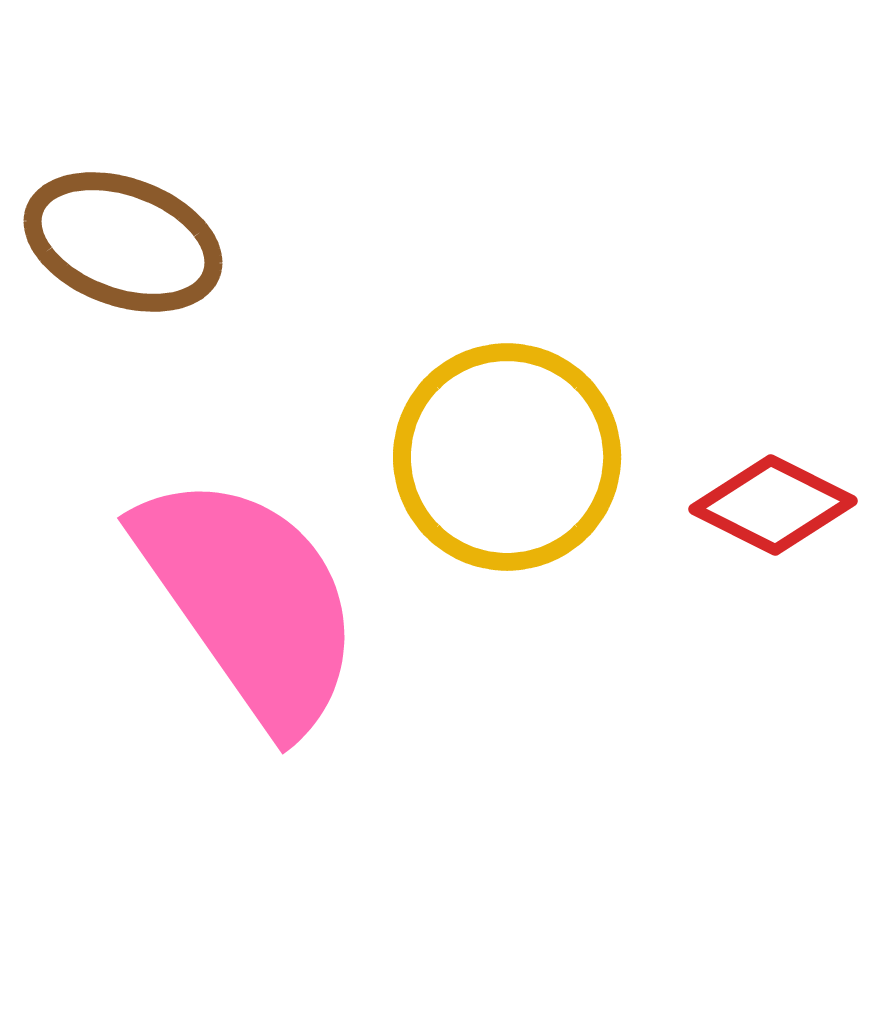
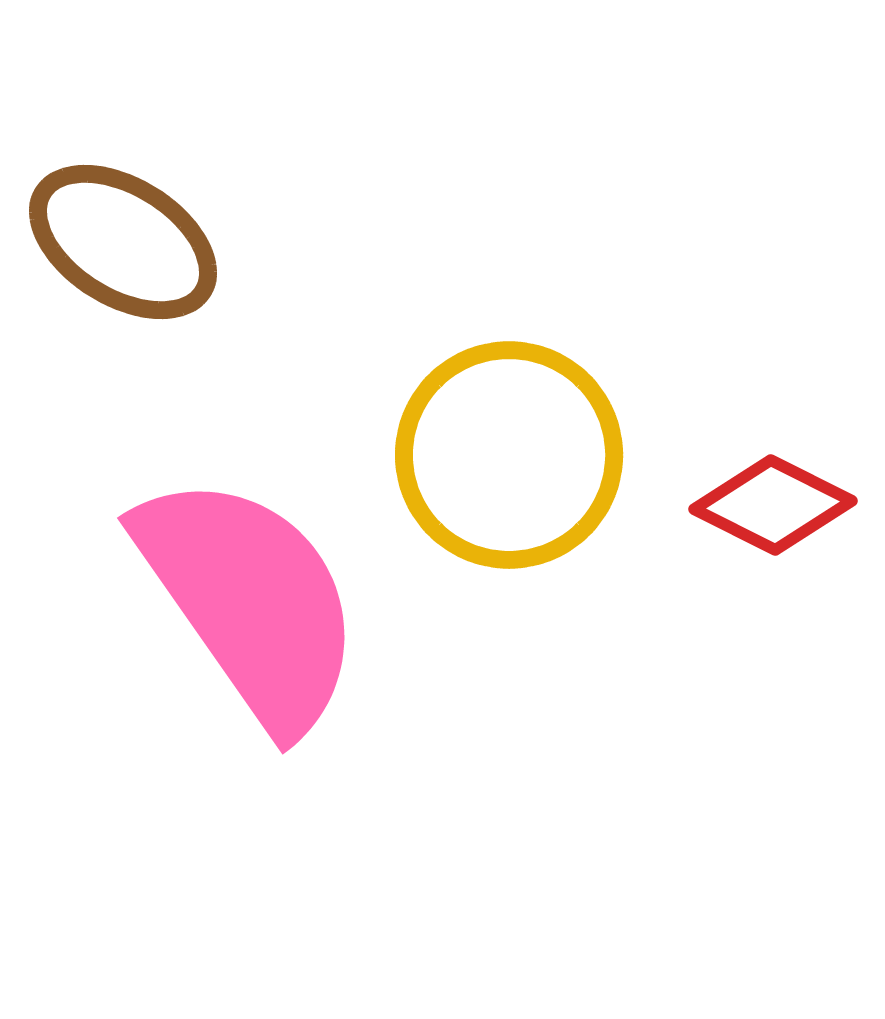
brown ellipse: rotated 12 degrees clockwise
yellow circle: moved 2 px right, 2 px up
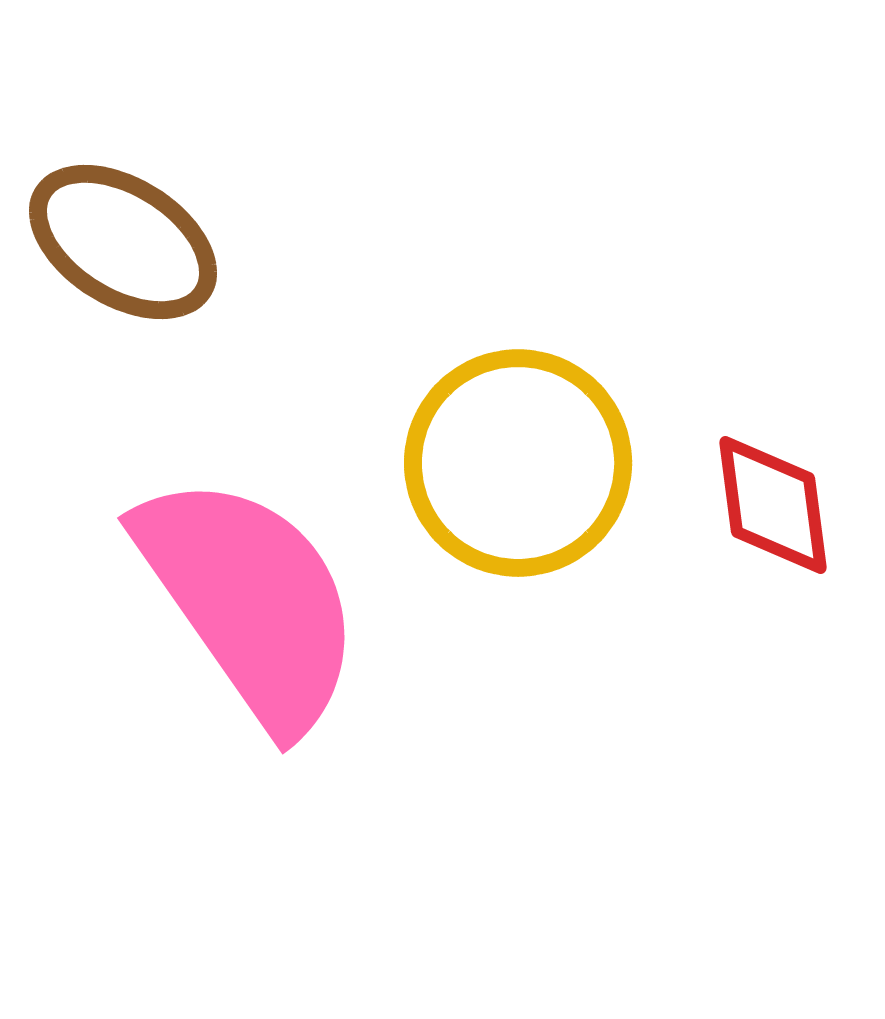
yellow circle: moved 9 px right, 8 px down
red diamond: rotated 56 degrees clockwise
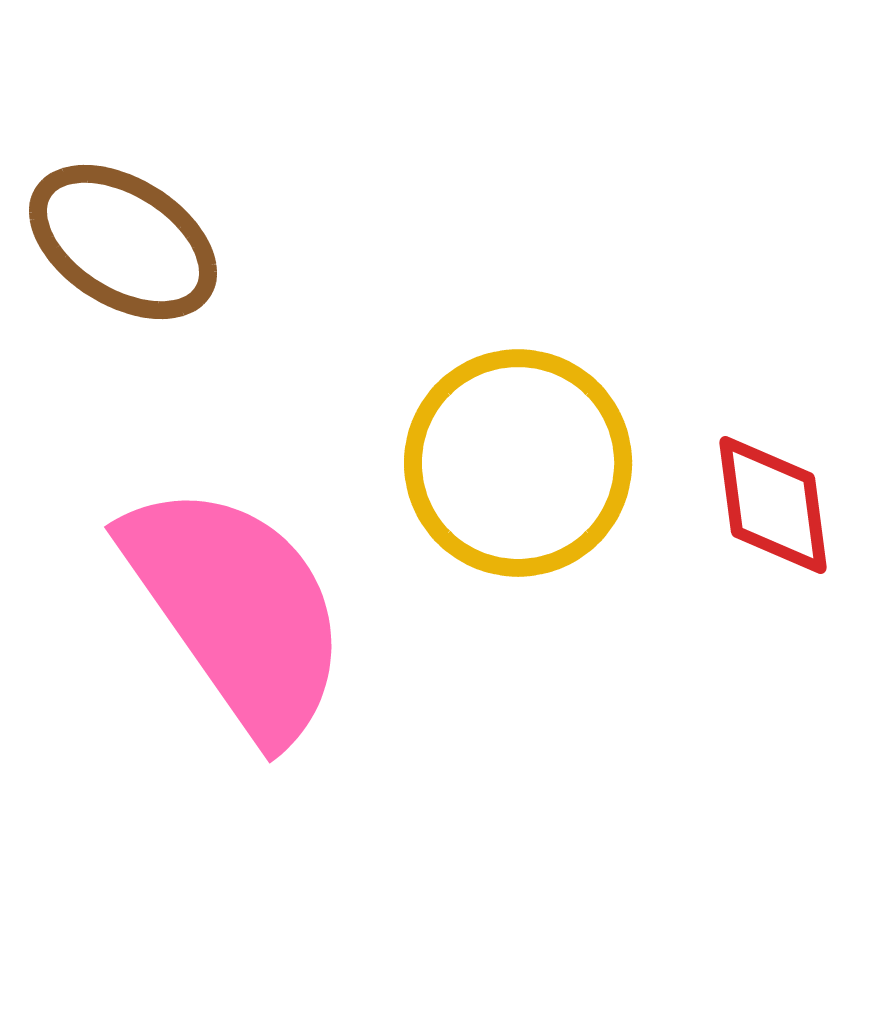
pink semicircle: moved 13 px left, 9 px down
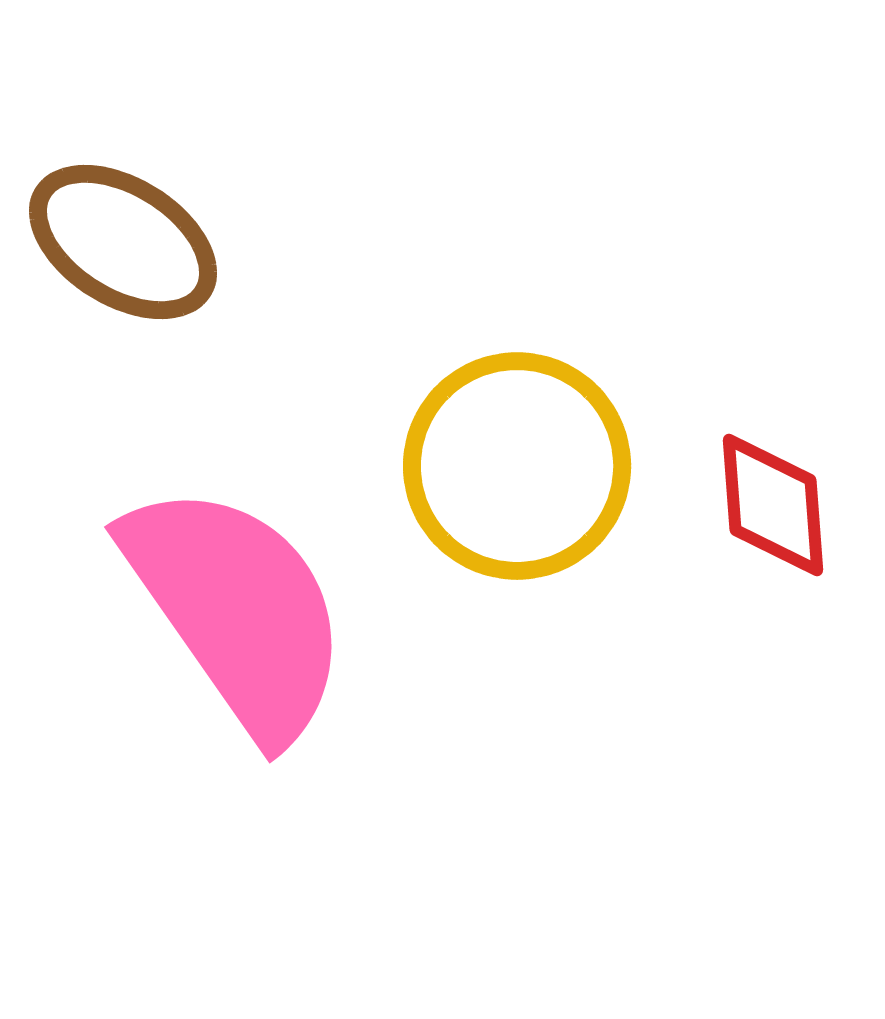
yellow circle: moved 1 px left, 3 px down
red diamond: rotated 3 degrees clockwise
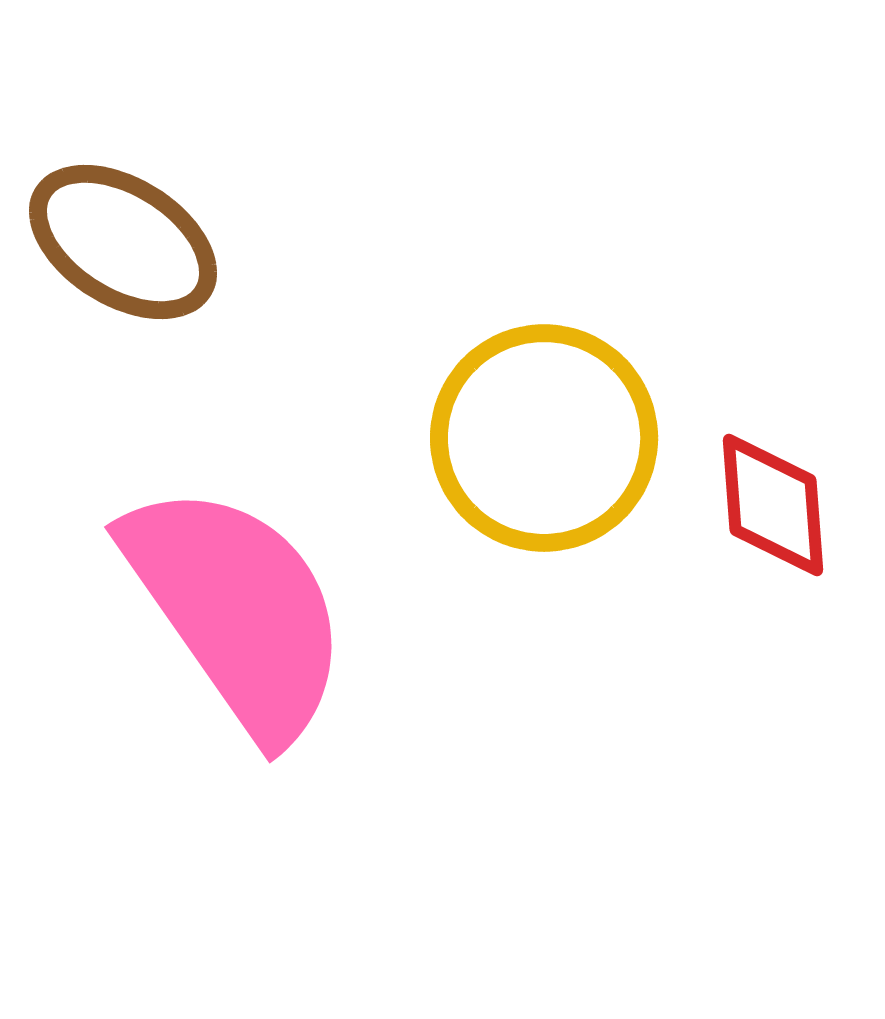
yellow circle: moved 27 px right, 28 px up
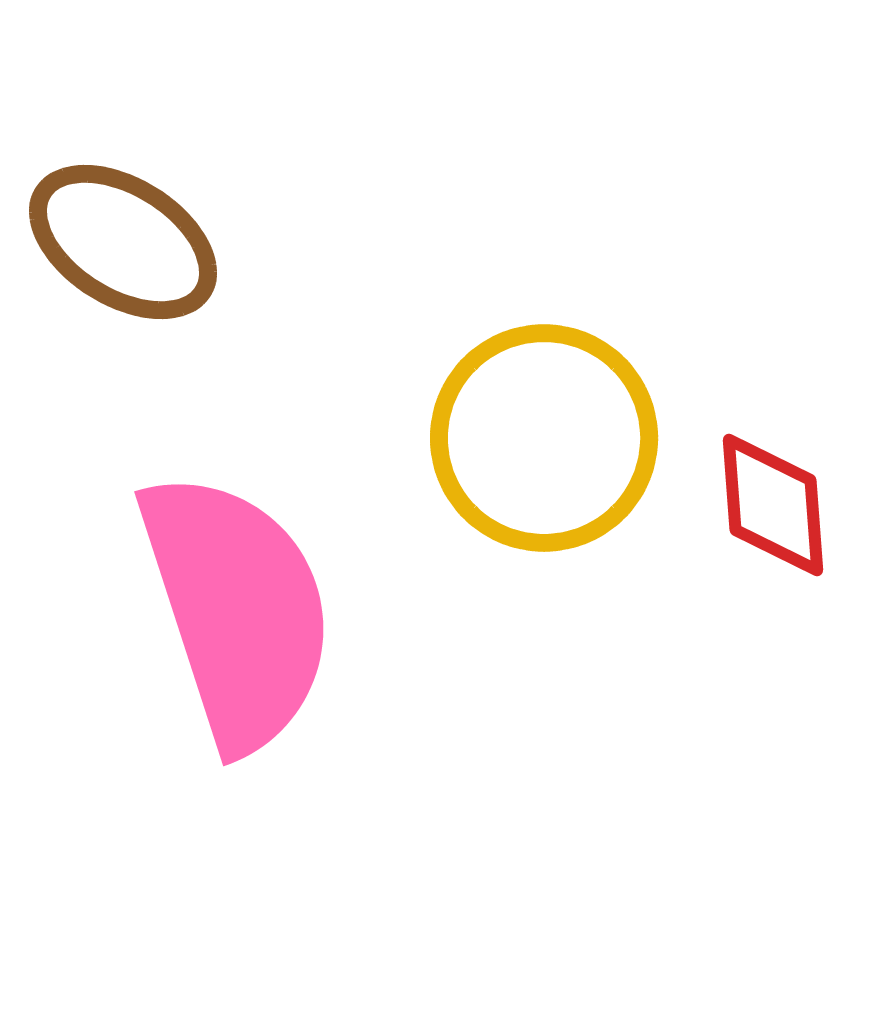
pink semicircle: rotated 17 degrees clockwise
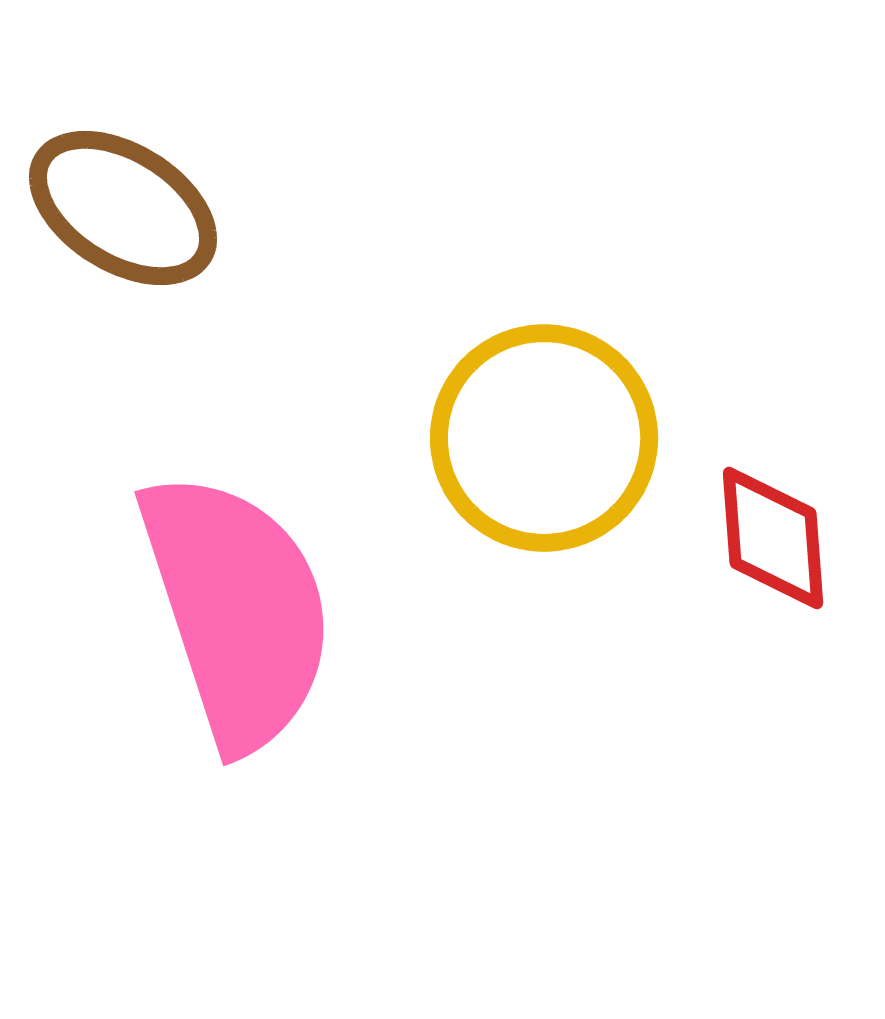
brown ellipse: moved 34 px up
red diamond: moved 33 px down
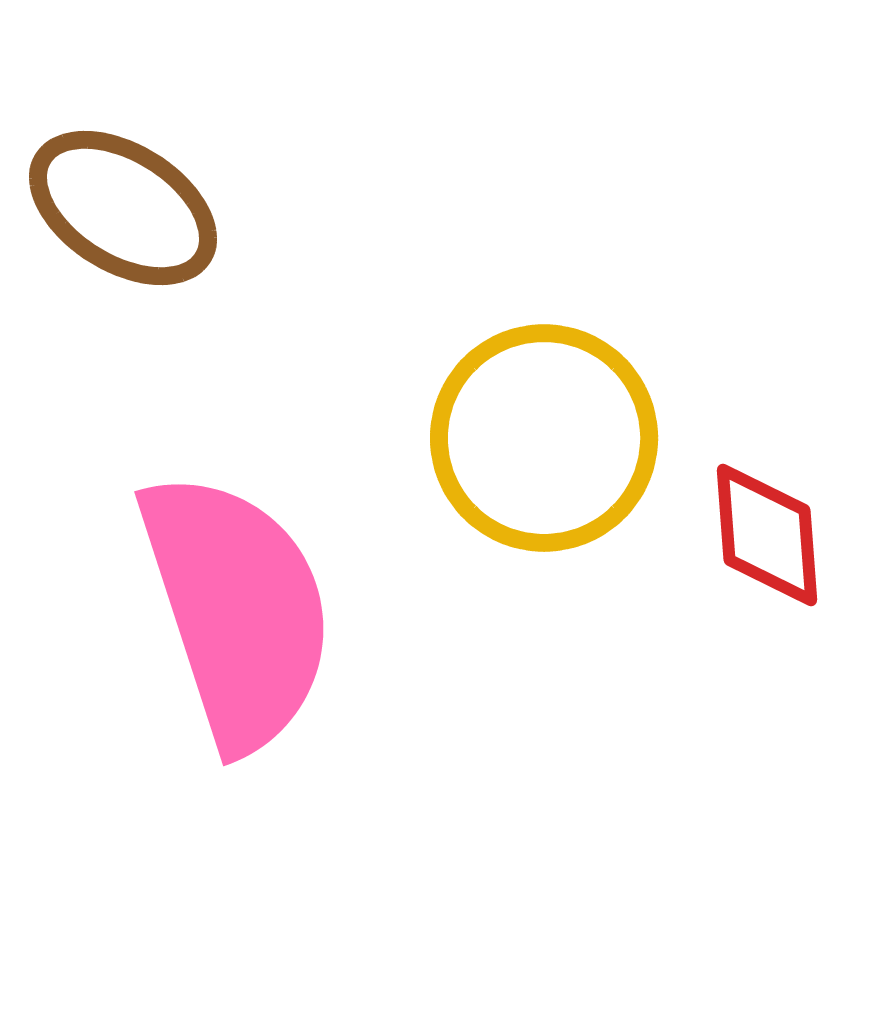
red diamond: moved 6 px left, 3 px up
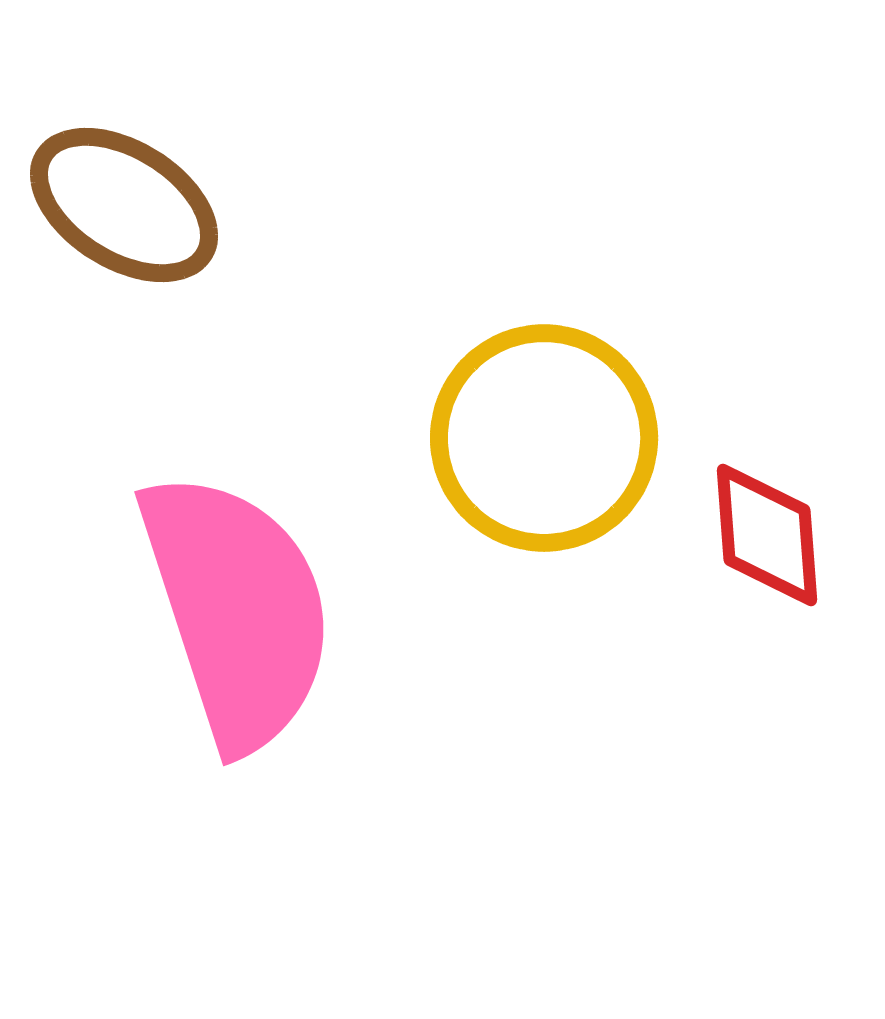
brown ellipse: moved 1 px right, 3 px up
